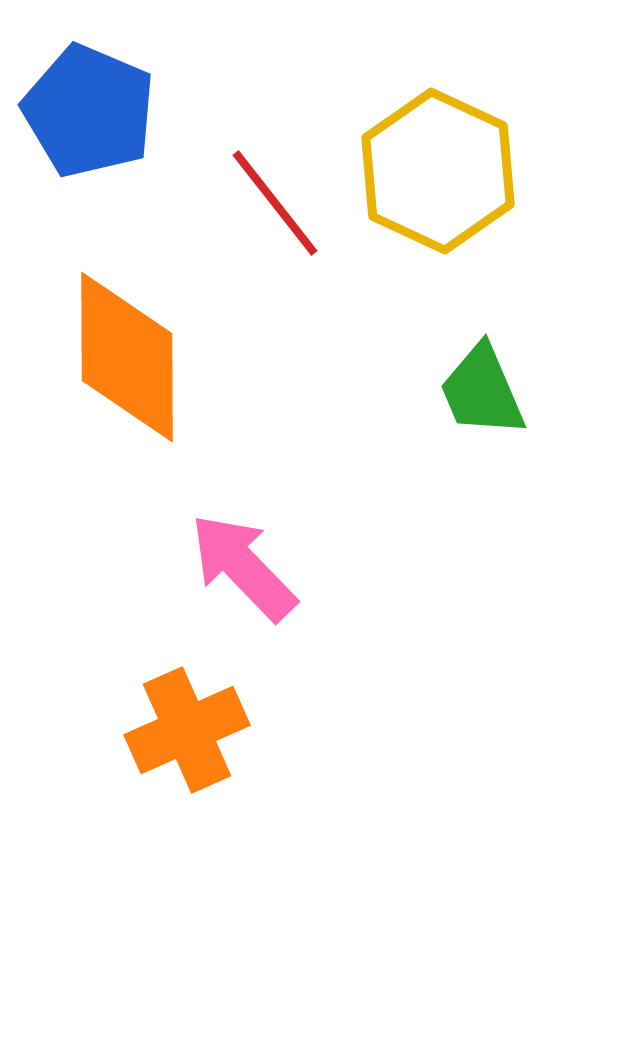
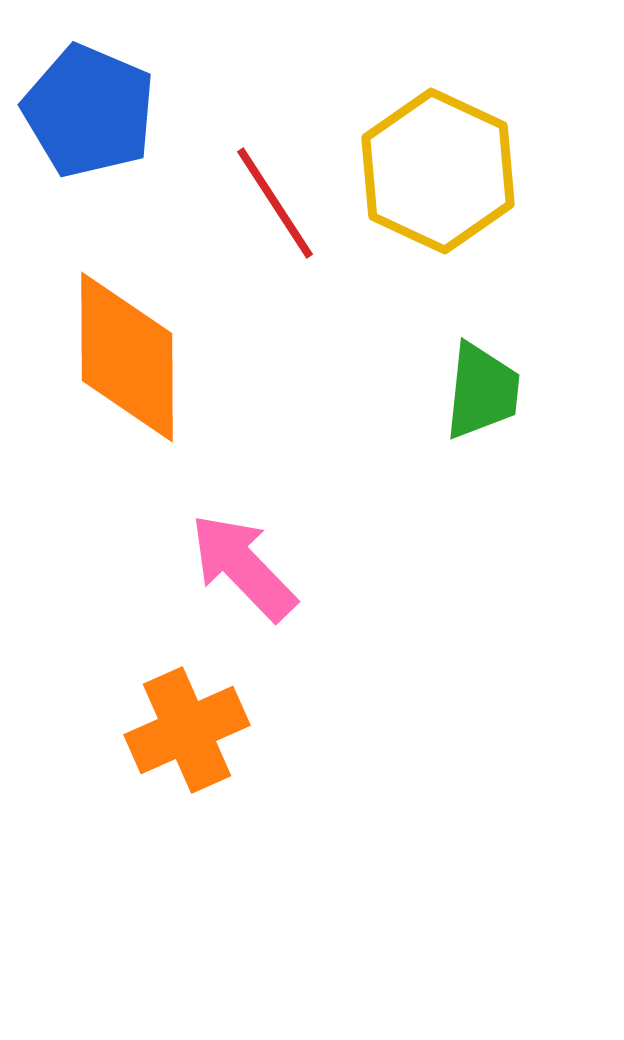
red line: rotated 5 degrees clockwise
green trapezoid: rotated 151 degrees counterclockwise
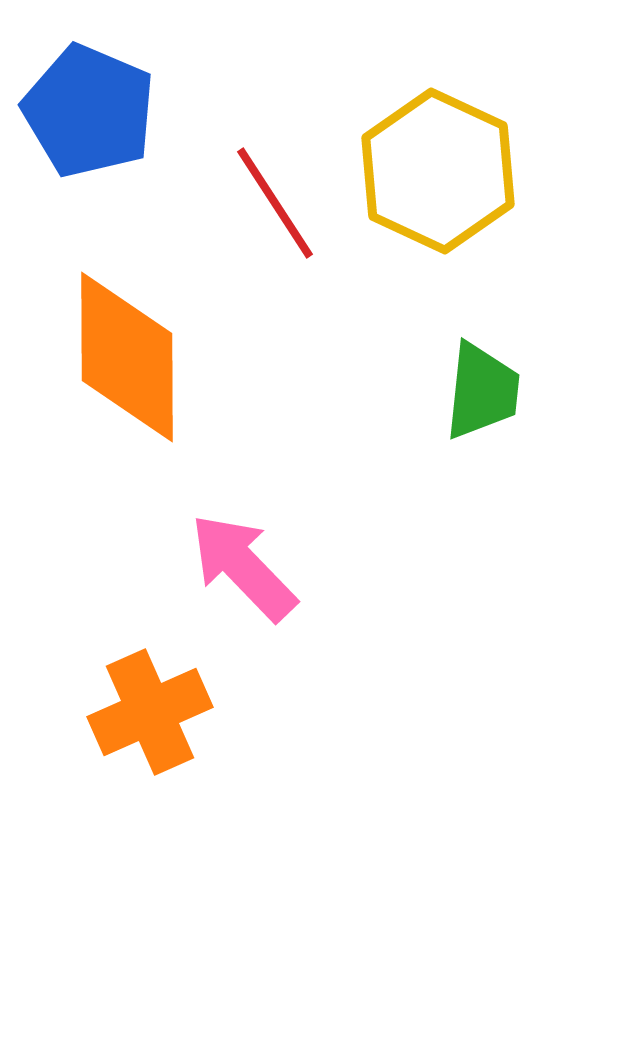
orange cross: moved 37 px left, 18 px up
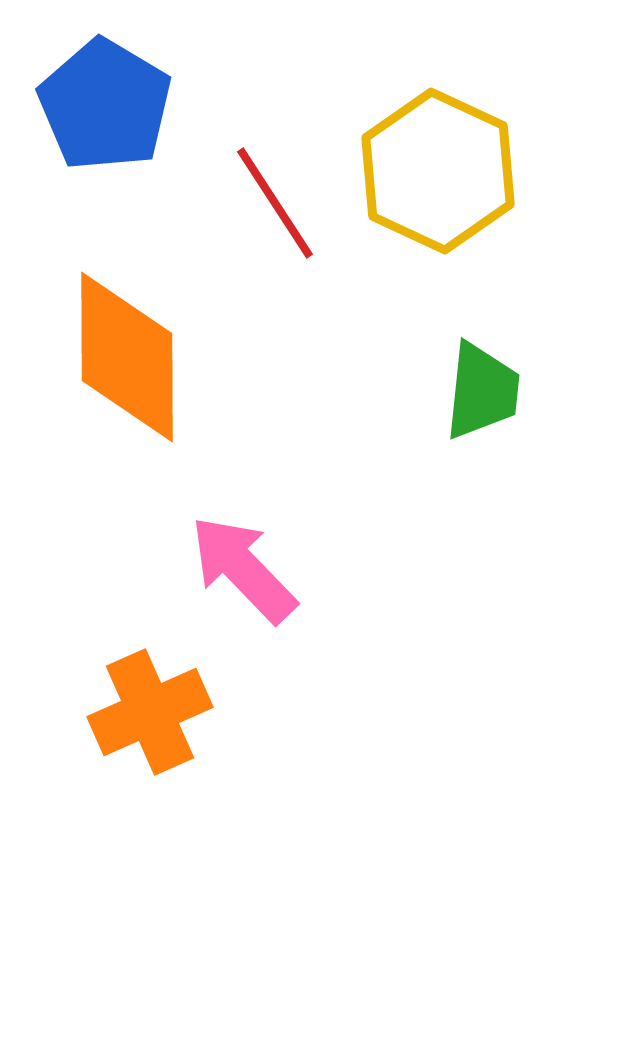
blue pentagon: moved 16 px right, 6 px up; rotated 8 degrees clockwise
pink arrow: moved 2 px down
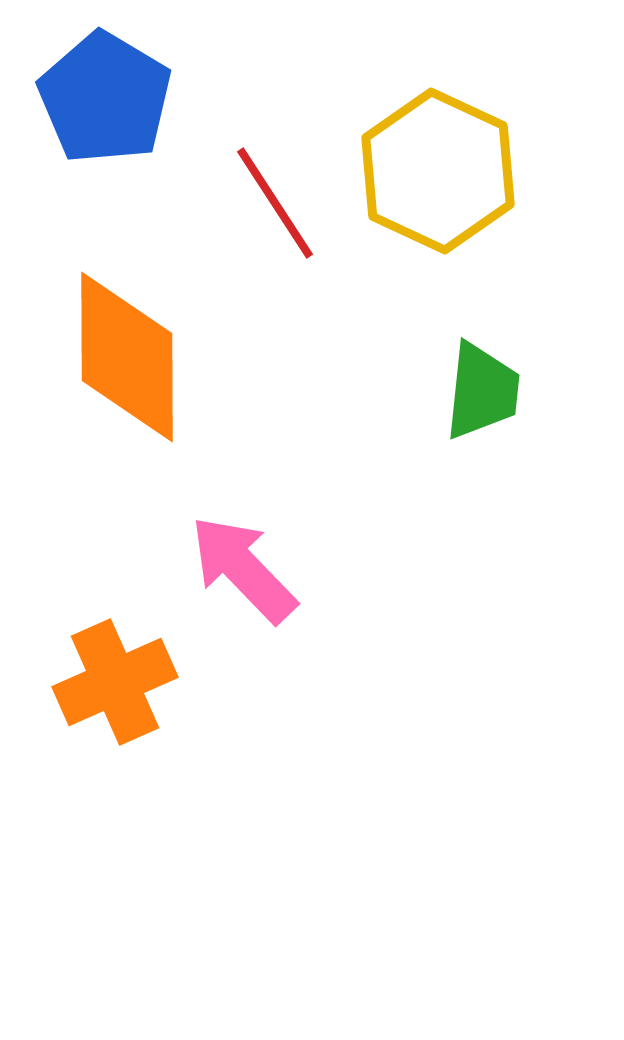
blue pentagon: moved 7 px up
orange cross: moved 35 px left, 30 px up
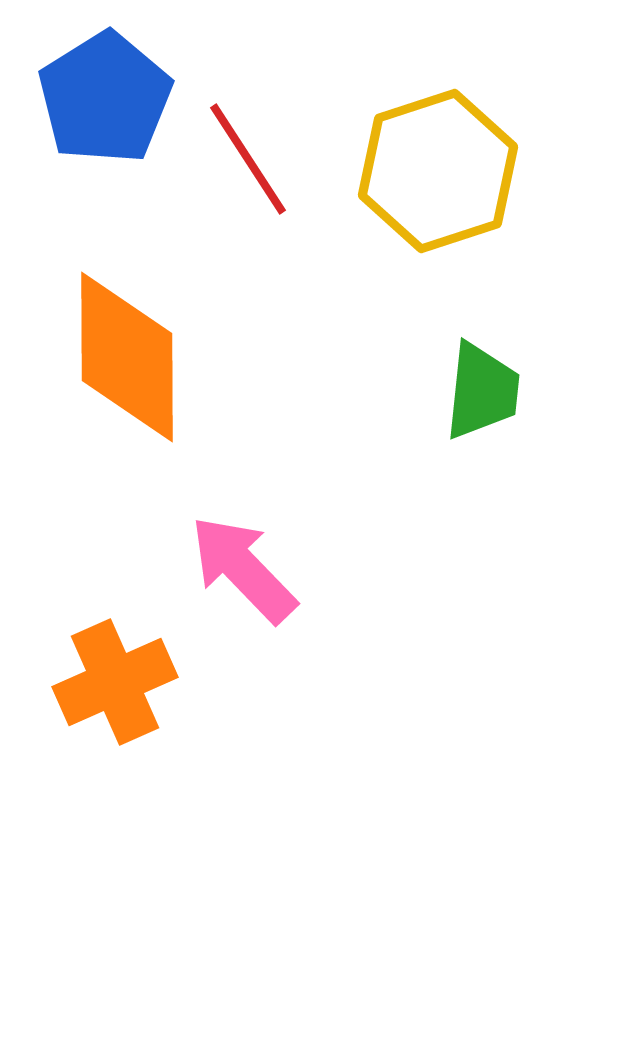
blue pentagon: rotated 9 degrees clockwise
yellow hexagon: rotated 17 degrees clockwise
red line: moved 27 px left, 44 px up
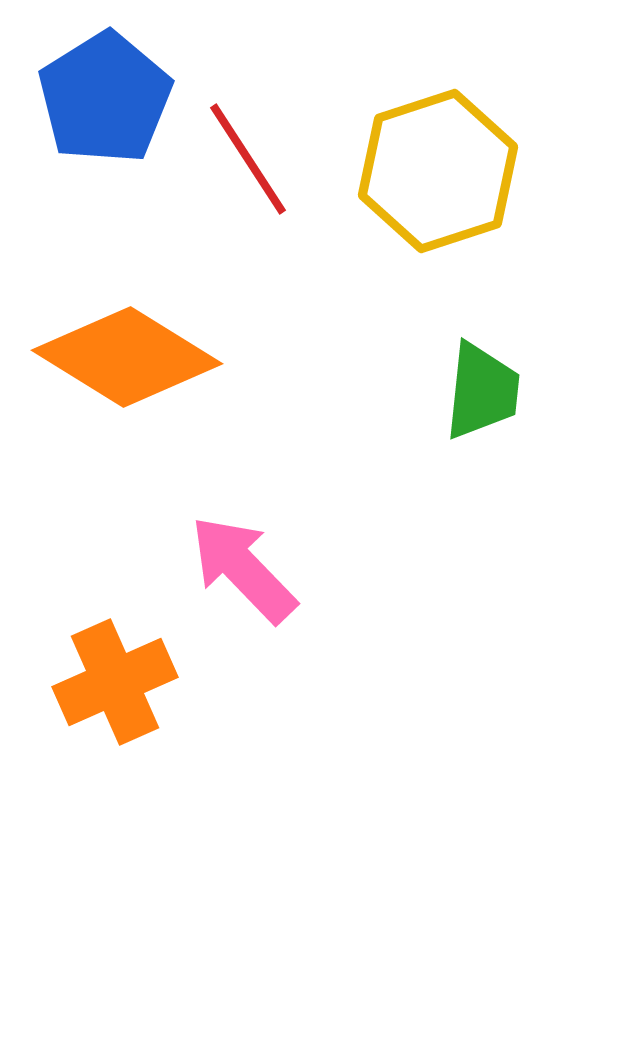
orange diamond: rotated 58 degrees counterclockwise
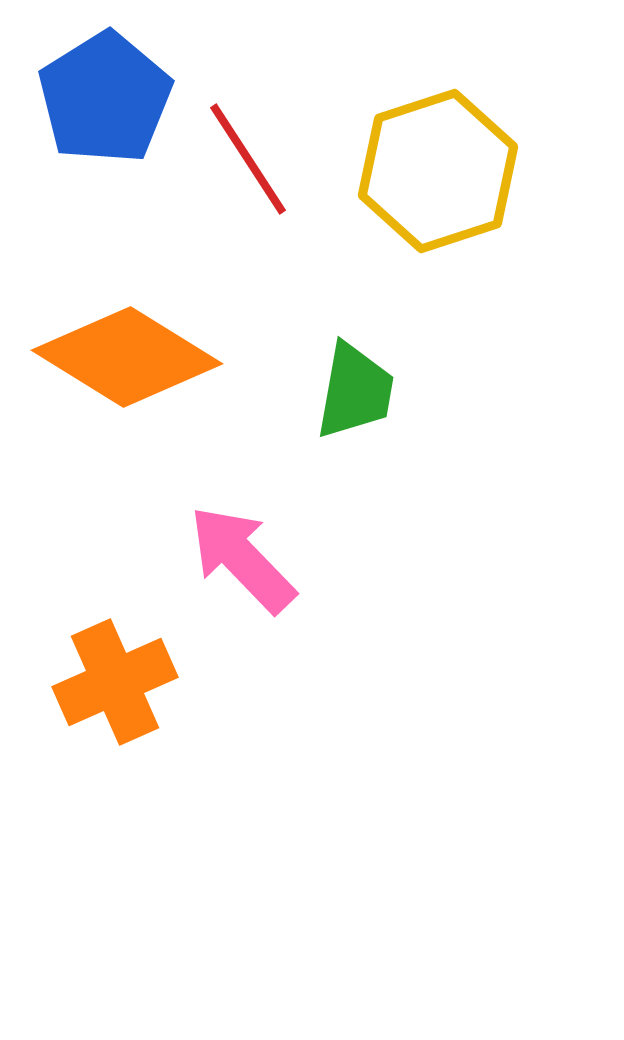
green trapezoid: moved 127 px left; rotated 4 degrees clockwise
pink arrow: moved 1 px left, 10 px up
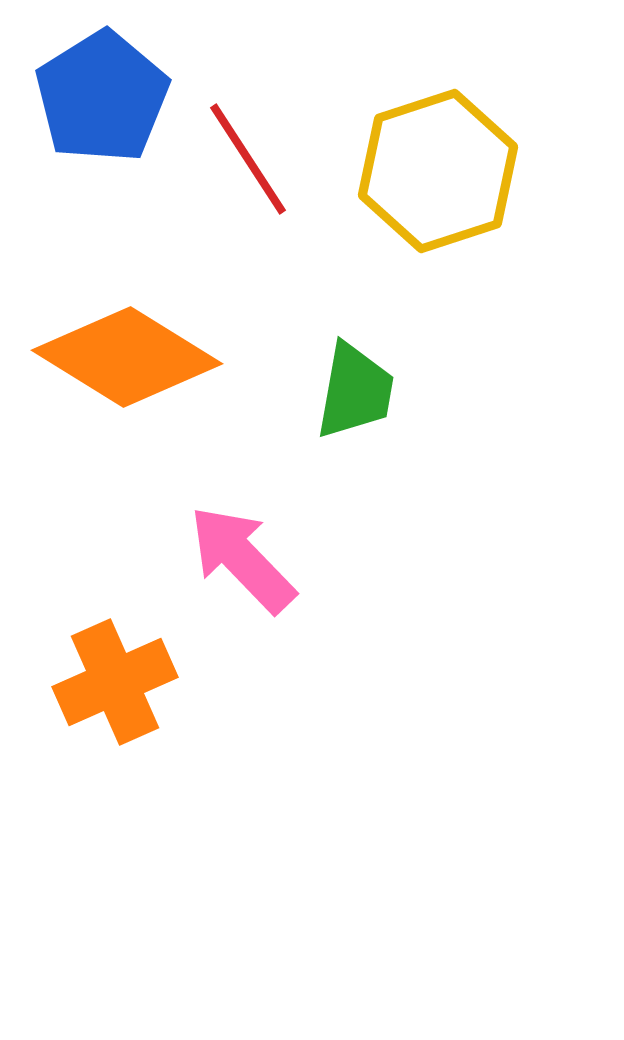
blue pentagon: moved 3 px left, 1 px up
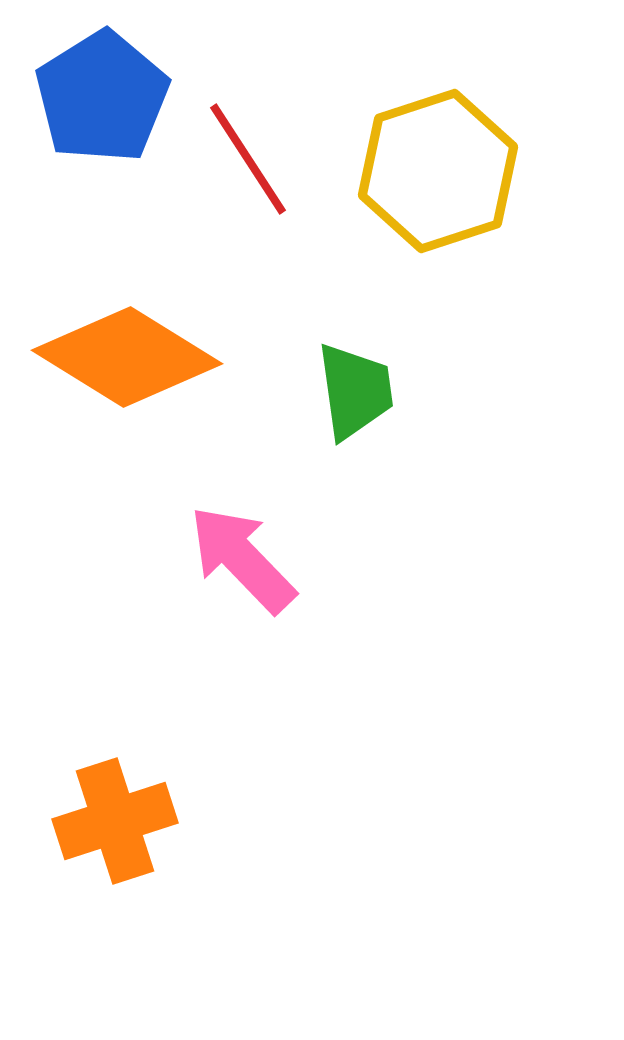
green trapezoid: rotated 18 degrees counterclockwise
orange cross: moved 139 px down; rotated 6 degrees clockwise
